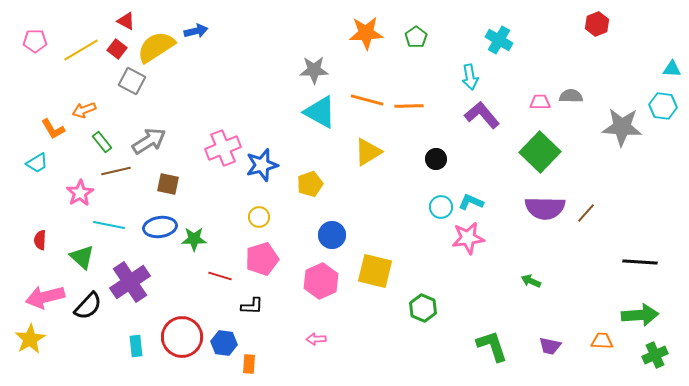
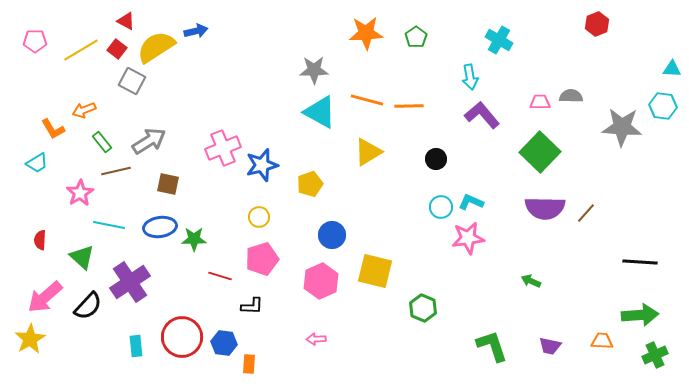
pink arrow at (45, 297): rotated 27 degrees counterclockwise
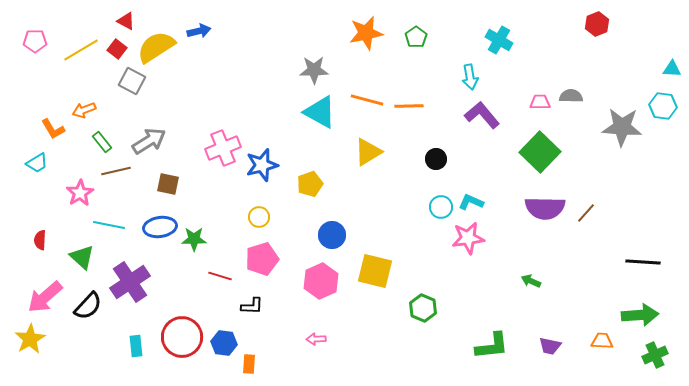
blue arrow at (196, 31): moved 3 px right
orange star at (366, 33): rotated 8 degrees counterclockwise
black line at (640, 262): moved 3 px right
green L-shape at (492, 346): rotated 102 degrees clockwise
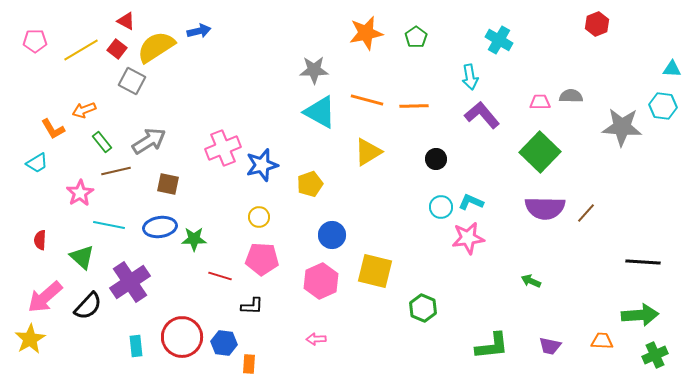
orange line at (409, 106): moved 5 px right
pink pentagon at (262, 259): rotated 20 degrees clockwise
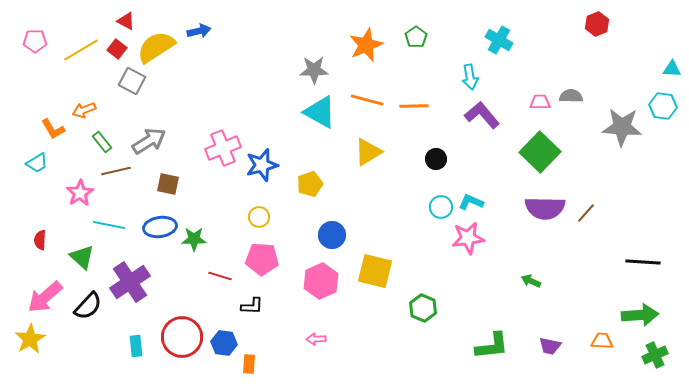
orange star at (366, 33): moved 12 px down; rotated 12 degrees counterclockwise
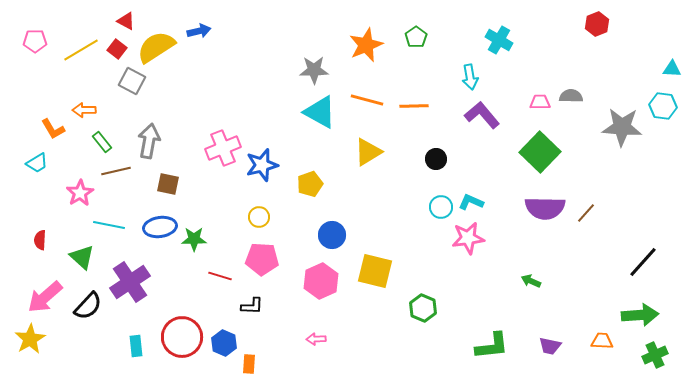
orange arrow at (84, 110): rotated 20 degrees clockwise
gray arrow at (149, 141): rotated 48 degrees counterclockwise
black line at (643, 262): rotated 52 degrees counterclockwise
blue hexagon at (224, 343): rotated 15 degrees clockwise
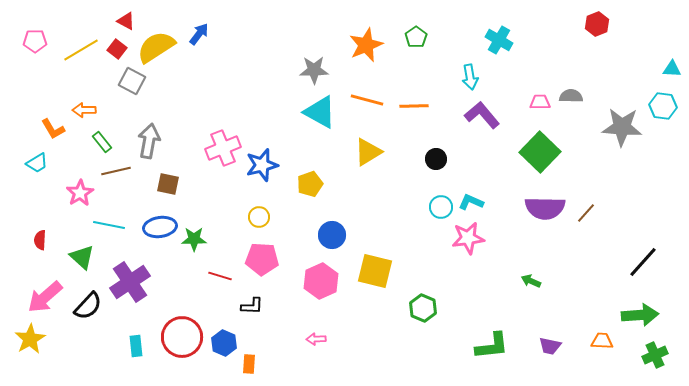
blue arrow at (199, 31): moved 3 px down; rotated 40 degrees counterclockwise
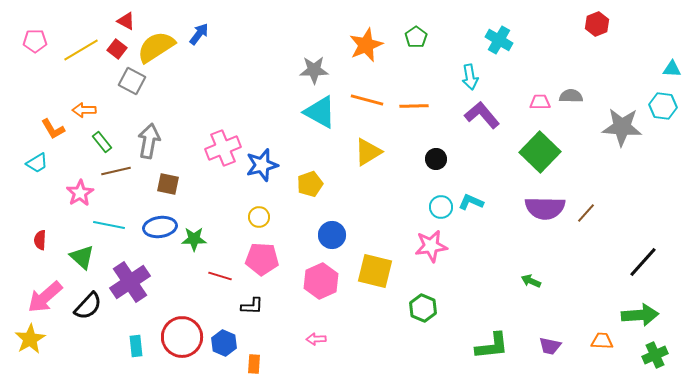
pink star at (468, 238): moved 37 px left, 8 px down
orange rectangle at (249, 364): moved 5 px right
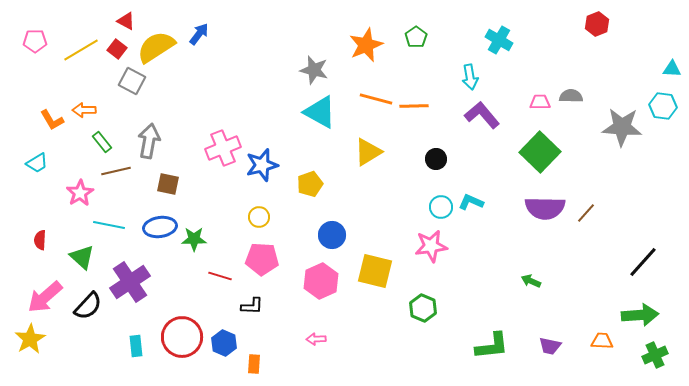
gray star at (314, 70): rotated 16 degrees clockwise
orange line at (367, 100): moved 9 px right, 1 px up
orange L-shape at (53, 129): moved 1 px left, 9 px up
